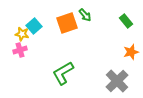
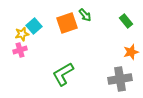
yellow star: rotated 24 degrees counterclockwise
green L-shape: moved 1 px down
gray cross: moved 3 px right, 2 px up; rotated 35 degrees clockwise
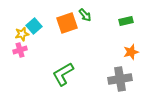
green rectangle: rotated 64 degrees counterclockwise
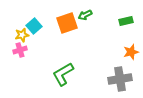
green arrow: rotated 104 degrees clockwise
yellow star: moved 1 px down
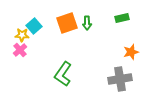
green arrow: moved 2 px right, 8 px down; rotated 64 degrees counterclockwise
green rectangle: moved 4 px left, 3 px up
yellow star: rotated 16 degrees clockwise
pink cross: rotated 24 degrees counterclockwise
green L-shape: rotated 25 degrees counterclockwise
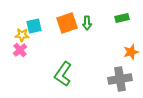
cyan square: rotated 28 degrees clockwise
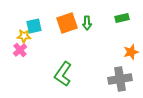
yellow star: moved 2 px right, 1 px down
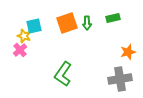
green rectangle: moved 9 px left
yellow star: rotated 16 degrees clockwise
orange star: moved 3 px left
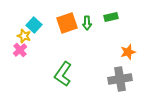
green rectangle: moved 2 px left, 1 px up
cyan square: moved 1 px up; rotated 35 degrees counterclockwise
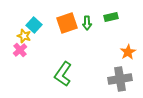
orange star: rotated 14 degrees counterclockwise
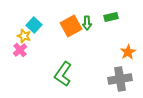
orange square: moved 4 px right, 3 px down; rotated 10 degrees counterclockwise
